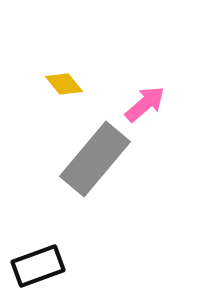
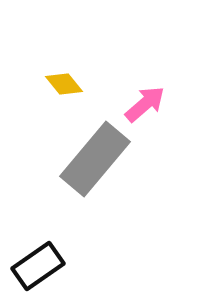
black rectangle: rotated 15 degrees counterclockwise
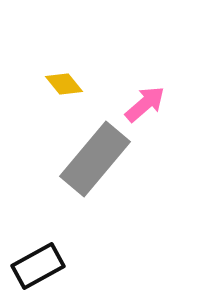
black rectangle: rotated 6 degrees clockwise
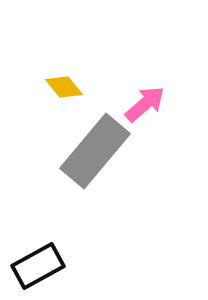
yellow diamond: moved 3 px down
gray rectangle: moved 8 px up
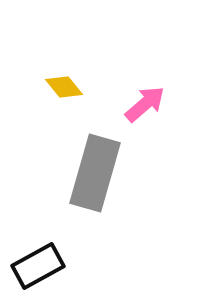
gray rectangle: moved 22 px down; rotated 24 degrees counterclockwise
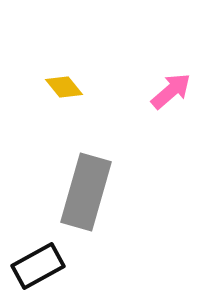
pink arrow: moved 26 px right, 13 px up
gray rectangle: moved 9 px left, 19 px down
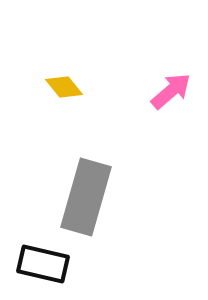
gray rectangle: moved 5 px down
black rectangle: moved 5 px right, 2 px up; rotated 42 degrees clockwise
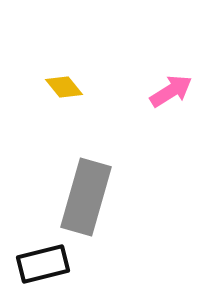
pink arrow: rotated 9 degrees clockwise
black rectangle: rotated 27 degrees counterclockwise
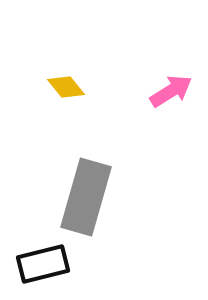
yellow diamond: moved 2 px right
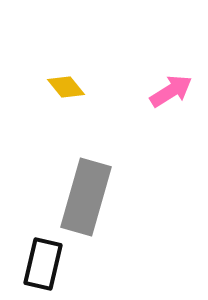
black rectangle: rotated 63 degrees counterclockwise
